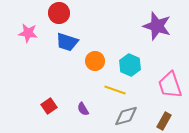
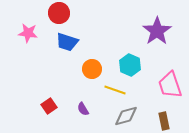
purple star: moved 5 px down; rotated 20 degrees clockwise
orange circle: moved 3 px left, 8 px down
brown rectangle: rotated 42 degrees counterclockwise
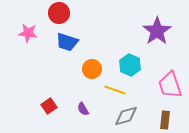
brown rectangle: moved 1 px right, 1 px up; rotated 18 degrees clockwise
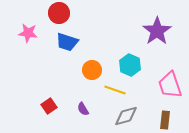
orange circle: moved 1 px down
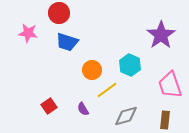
purple star: moved 4 px right, 4 px down
yellow line: moved 8 px left; rotated 55 degrees counterclockwise
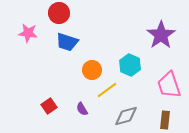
pink trapezoid: moved 1 px left
purple semicircle: moved 1 px left
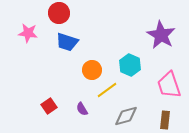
purple star: rotated 8 degrees counterclockwise
